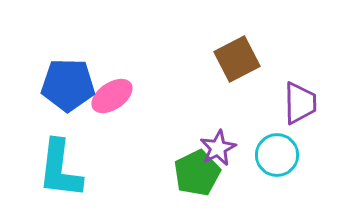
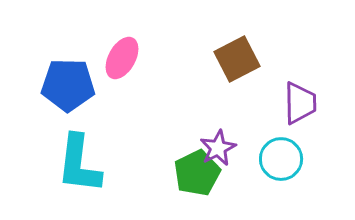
pink ellipse: moved 10 px right, 38 px up; rotated 27 degrees counterclockwise
cyan circle: moved 4 px right, 4 px down
cyan L-shape: moved 19 px right, 5 px up
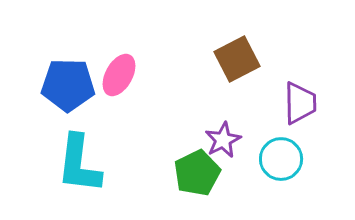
pink ellipse: moved 3 px left, 17 px down
purple star: moved 5 px right, 8 px up
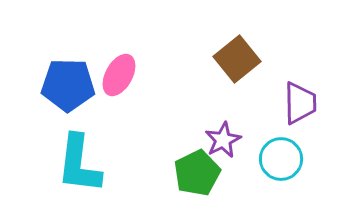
brown square: rotated 12 degrees counterclockwise
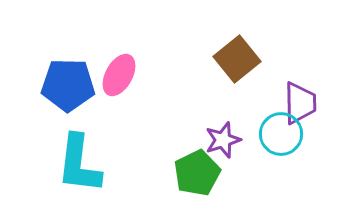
purple star: rotated 9 degrees clockwise
cyan circle: moved 25 px up
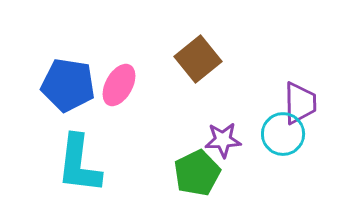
brown square: moved 39 px left
pink ellipse: moved 10 px down
blue pentagon: rotated 8 degrees clockwise
cyan circle: moved 2 px right
purple star: rotated 15 degrees clockwise
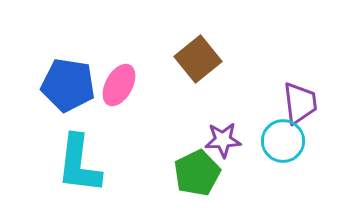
purple trapezoid: rotated 6 degrees counterclockwise
cyan circle: moved 7 px down
